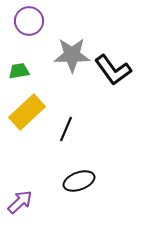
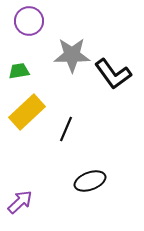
black L-shape: moved 4 px down
black ellipse: moved 11 px right
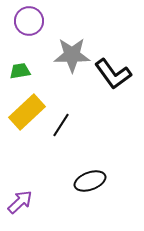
green trapezoid: moved 1 px right
black line: moved 5 px left, 4 px up; rotated 10 degrees clockwise
